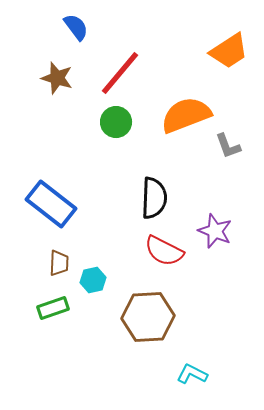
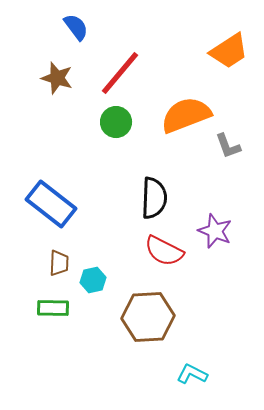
green rectangle: rotated 20 degrees clockwise
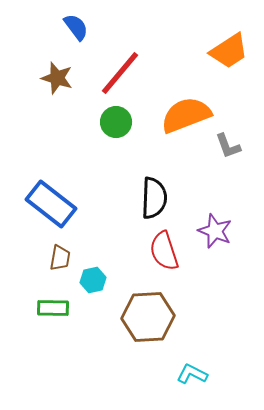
red semicircle: rotated 45 degrees clockwise
brown trapezoid: moved 1 px right, 5 px up; rotated 8 degrees clockwise
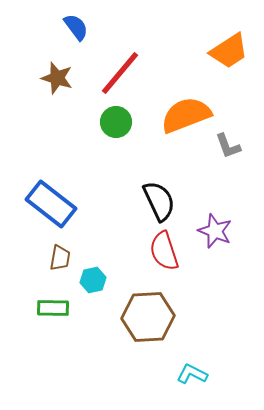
black semicircle: moved 5 px right, 3 px down; rotated 27 degrees counterclockwise
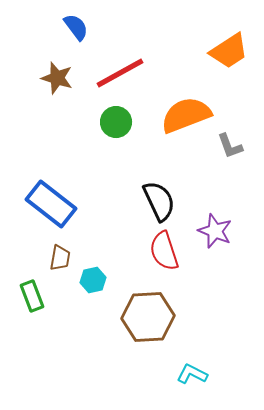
red line: rotated 21 degrees clockwise
gray L-shape: moved 2 px right
green rectangle: moved 21 px left, 12 px up; rotated 68 degrees clockwise
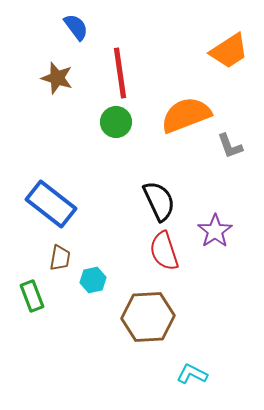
red line: rotated 69 degrees counterclockwise
purple star: rotated 16 degrees clockwise
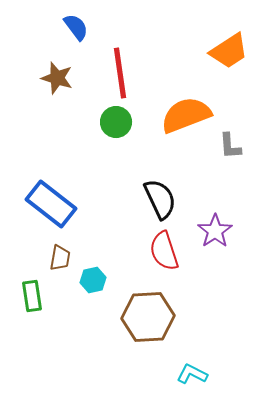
gray L-shape: rotated 16 degrees clockwise
black semicircle: moved 1 px right, 2 px up
green rectangle: rotated 12 degrees clockwise
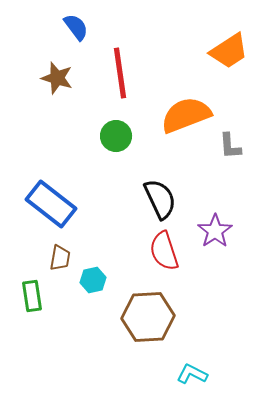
green circle: moved 14 px down
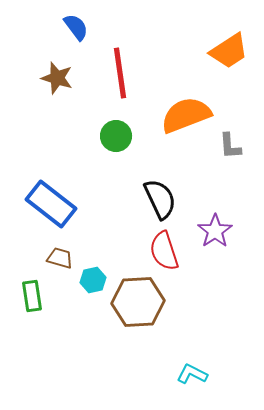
brown trapezoid: rotated 84 degrees counterclockwise
brown hexagon: moved 10 px left, 15 px up
